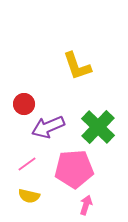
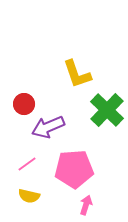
yellow L-shape: moved 8 px down
green cross: moved 9 px right, 17 px up
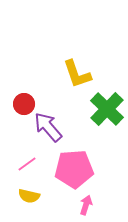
green cross: moved 1 px up
purple arrow: rotated 72 degrees clockwise
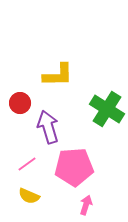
yellow L-shape: moved 19 px left, 1 px down; rotated 72 degrees counterclockwise
red circle: moved 4 px left, 1 px up
green cross: rotated 12 degrees counterclockwise
purple arrow: rotated 24 degrees clockwise
pink pentagon: moved 2 px up
yellow semicircle: rotated 10 degrees clockwise
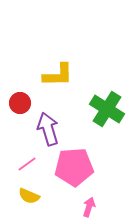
purple arrow: moved 2 px down
pink arrow: moved 3 px right, 2 px down
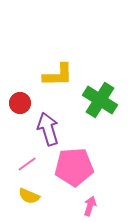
green cross: moved 7 px left, 9 px up
pink arrow: moved 1 px right, 1 px up
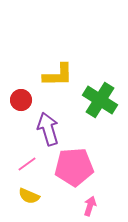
red circle: moved 1 px right, 3 px up
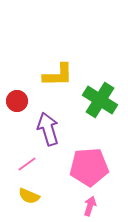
red circle: moved 4 px left, 1 px down
pink pentagon: moved 15 px right
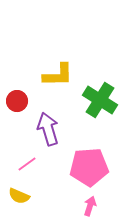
yellow semicircle: moved 10 px left
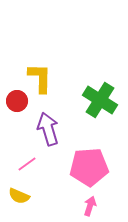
yellow L-shape: moved 18 px left, 3 px down; rotated 88 degrees counterclockwise
